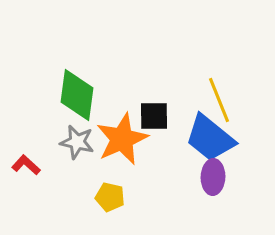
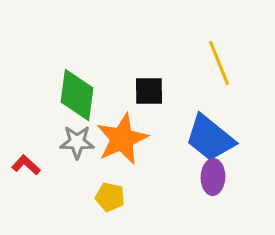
yellow line: moved 37 px up
black square: moved 5 px left, 25 px up
gray star: rotated 12 degrees counterclockwise
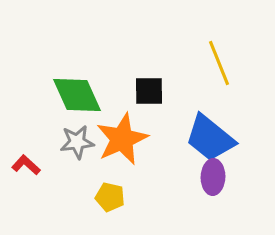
green diamond: rotated 32 degrees counterclockwise
gray star: rotated 8 degrees counterclockwise
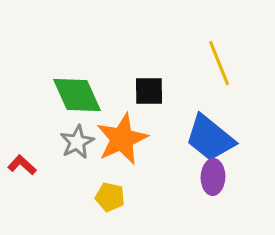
gray star: rotated 20 degrees counterclockwise
red L-shape: moved 4 px left
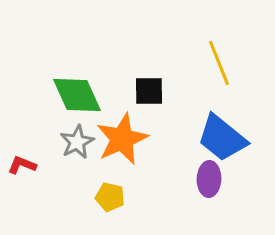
blue trapezoid: moved 12 px right
red L-shape: rotated 20 degrees counterclockwise
purple ellipse: moved 4 px left, 2 px down
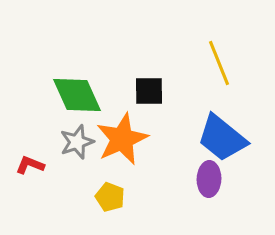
gray star: rotated 8 degrees clockwise
red L-shape: moved 8 px right
yellow pentagon: rotated 8 degrees clockwise
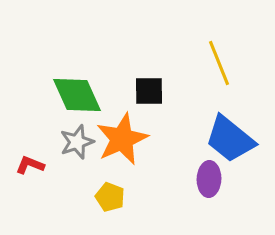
blue trapezoid: moved 8 px right, 1 px down
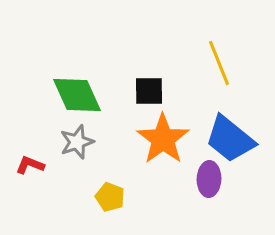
orange star: moved 41 px right; rotated 12 degrees counterclockwise
